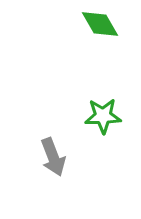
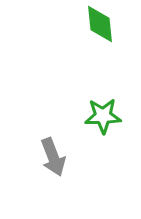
green diamond: rotated 24 degrees clockwise
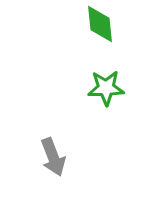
green star: moved 3 px right, 28 px up
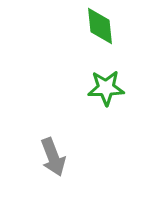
green diamond: moved 2 px down
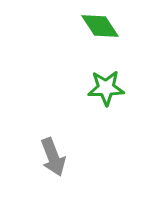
green diamond: rotated 27 degrees counterclockwise
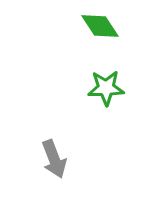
gray arrow: moved 1 px right, 2 px down
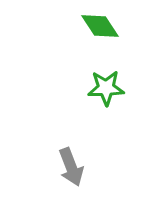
gray arrow: moved 17 px right, 8 px down
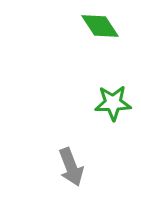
green star: moved 7 px right, 15 px down
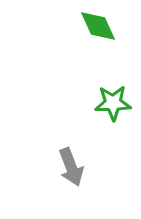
green diamond: moved 2 px left; rotated 9 degrees clockwise
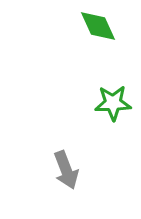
gray arrow: moved 5 px left, 3 px down
